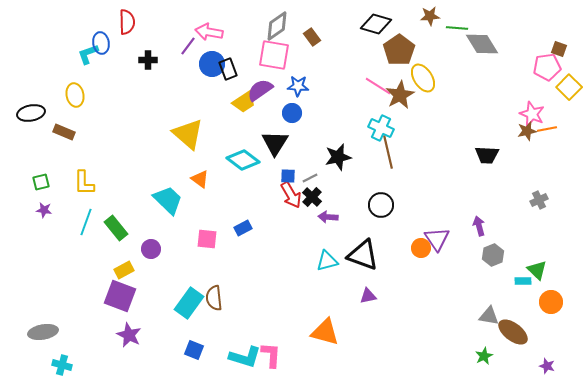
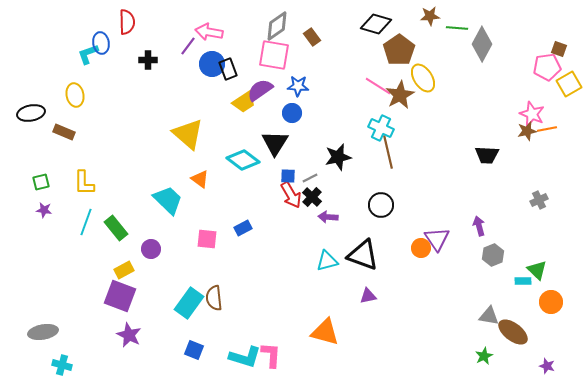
gray diamond at (482, 44): rotated 60 degrees clockwise
yellow square at (569, 87): moved 3 px up; rotated 15 degrees clockwise
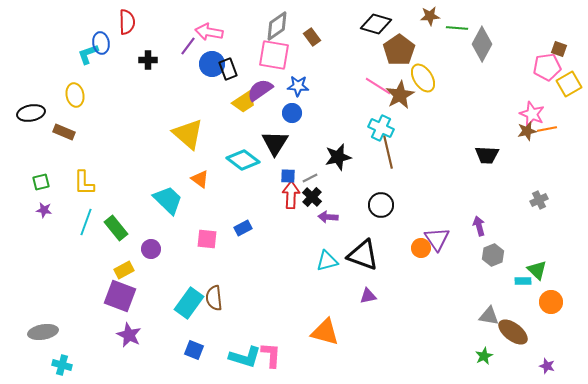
red arrow at (291, 195): rotated 148 degrees counterclockwise
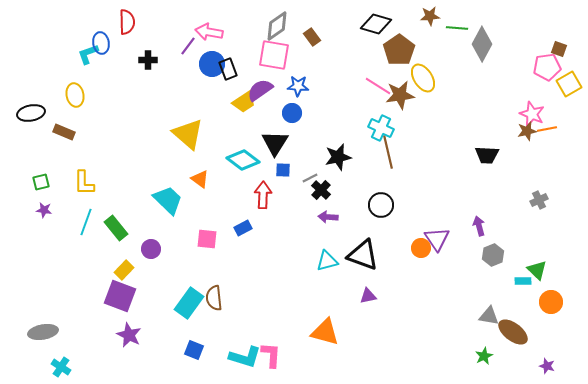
brown star at (400, 95): rotated 20 degrees clockwise
blue square at (288, 176): moved 5 px left, 6 px up
red arrow at (291, 195): moved 28 px left
black cross at (312, 197): moved 9 px right, 7 px up
yellow rectangle at (124, 270): rotated 18 degrees counterclockwise
cyan cross at (62, 365): moved 1 px left, 2 px down; rotated 18 degrees clockwise
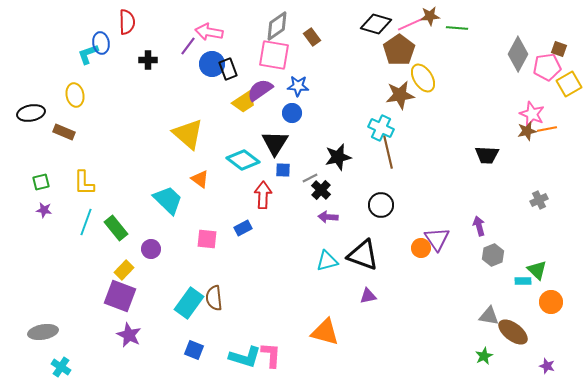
gray diamond at (482, 44): moved 36 px right, 10 px down
pink line at (378, 86): moved 33 px right, 62 px up; rotated 56 degrees counterclockwise
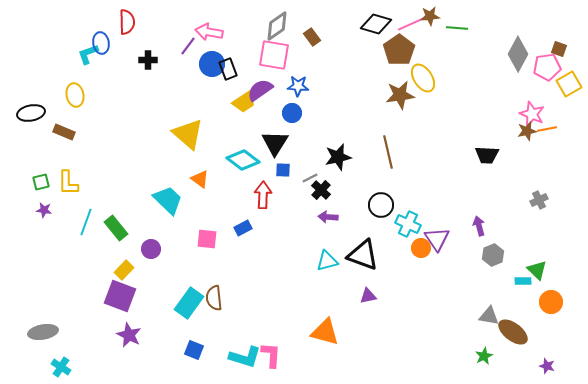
cyan cross at (381, 128): moved 27 px right, 96 px down
yellow L-shape at (84, 183): moved 16 px left
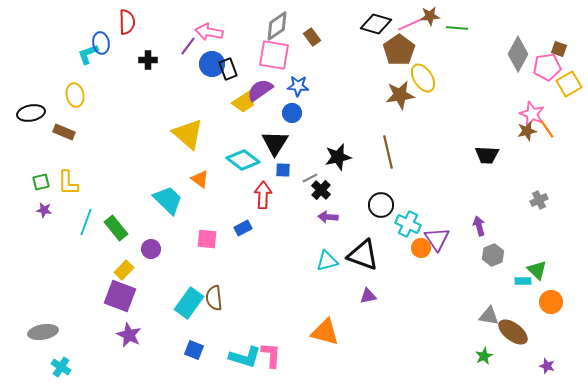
orange line at (547, 129): rotated 66 degrees clockwise
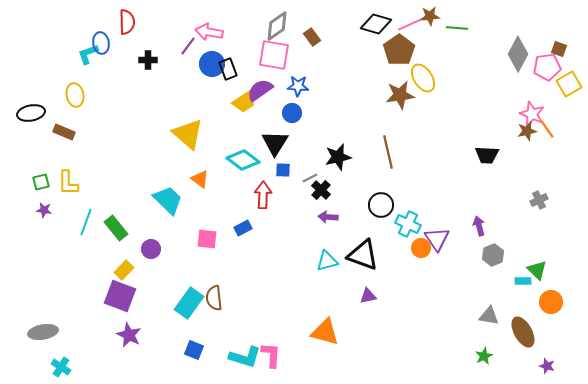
brown ellipse at (513, 332): moved 10 px right; rotated 24 degrees clockwise
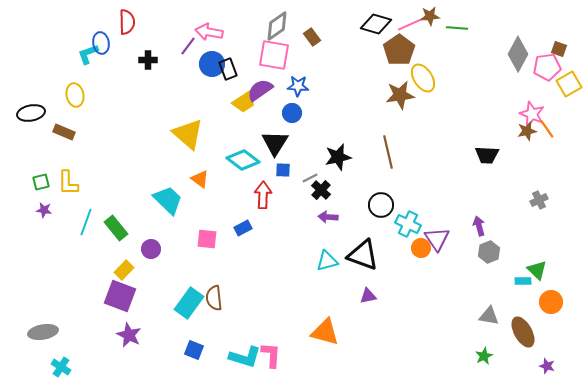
gray hexagon at (493, 255): moved 4 px left, 3 px up
